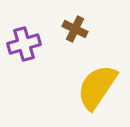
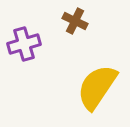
brown cross: moved 8 px up
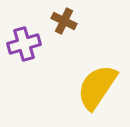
brown cross: moved 11 px left
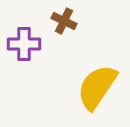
purple cross: rotated 16 degrees clockwise
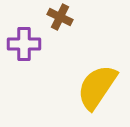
brown cross: moved 4 px left, 4 px up
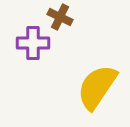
purple cross: moved 9 px right, 1 px up
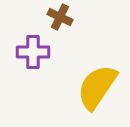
purple cross: moved 9 px down
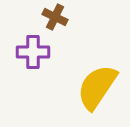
brown cross: moved 5 px left
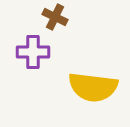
yellow semicircle: moved 4 px left; rotated 117 degrees counterclockwise
